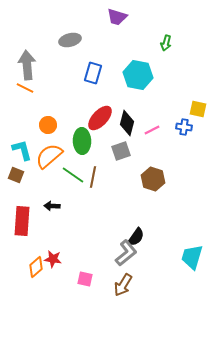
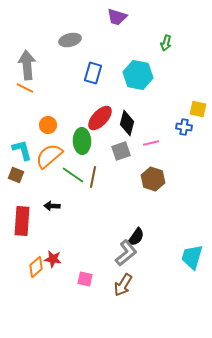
pink line: moved 1 px left, 13 px down; rotated 14 degrees clockwise
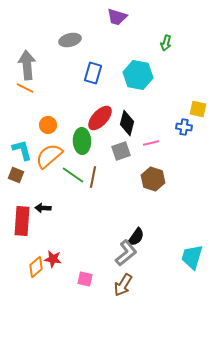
black arrow: moved 9 px left, 2 px down
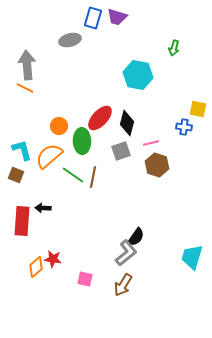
green arrow: moved 8 px right, 5 px down
blue rectangle: moved 55 px up
orange circle: moved 11 px right, 1 px down
brown hexagon: moved 4 px right, 14 px up
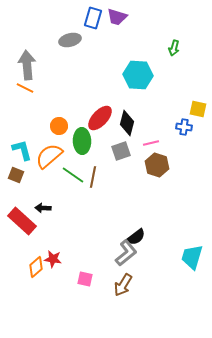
cyan hexagon: rotated 8 degrees counterclockwise
red rectangle: rotated 52 degrees counterclockwise
black semicircle: rotated 18 degrees clockwise
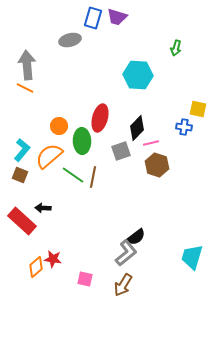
green arrow: moved 2 px right
red ellipse: rotated 28 degrees counterclockwise
black diamond: moved 10 px right, 5 px down; rotated 30 degrees clockwise
cyan L-shape: rotated 55 degrees clockwise
brown square: moved 4 px right
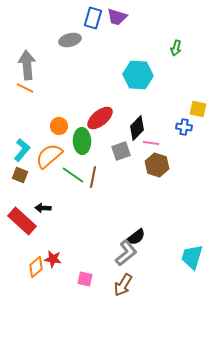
red ellipse: rotated 36 degrees clockwise
pink line: rotated 21 degrees clockwise
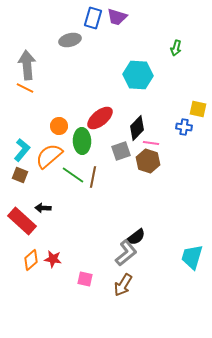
brown hexagon: moved 9 px left, 4 px up
orange diamond: moved 5 px left, 7 px up
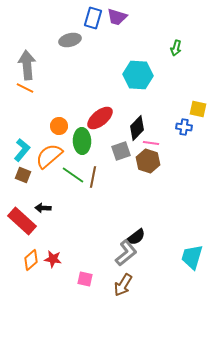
brown square: moved 3 px right
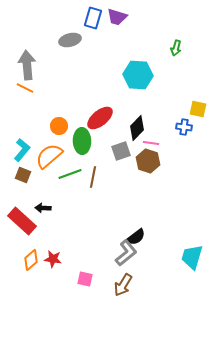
green line: moved 3 px left, 1 px up; rotated 55 degrees counterclockwise
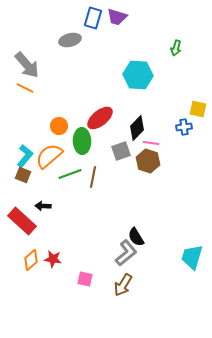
gray arrow: rotated 144 degrees clockwise
blue cross: rotated 14 degrees counterclockwise
cyan L-shape: moved 3 px right, 6 px down
black arrow: moved 2 px up
black semicircle: rotated 96 degrees clockwise
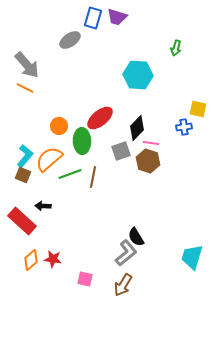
gray ellipse: rotated 20 degrees counterclockwise
orange semicircle: moved 3 px down
